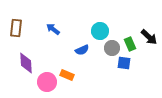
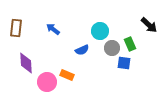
black arrow: moved 12 px up
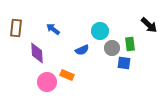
green rectangle: rotated 16 degrees clockwise
purple diamond: moved 11 px right, 10 px up
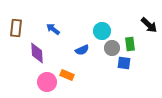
cyan circle: moved 2 px right
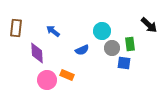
blue arrow: moved 2 px down
pink circle: moved 2 px up
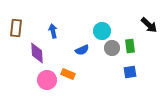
blue arrow: rotated 40 degrees clockwise
green rectangle: moved 2 px down
blue square: moved 6 px right, 9 px down; rotated 16 degrees counterclockwise
orange rectangle: moved 1 px right, 1 px up
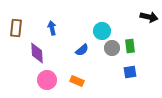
black arrow: moved 8 px up; rotated 30 degrees counterclockwise
blue arrow: moved 1 px left, 3 px up
blue semicircle: rotated 16 degrees counterclockwise
orange rectangle: moved 9 px right, 7 px down
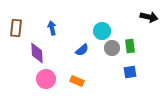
pink circle: moved 1 px left, 1 px up
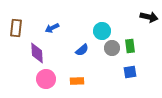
blue arrow: rotated 104 degrees counterclockwise
orange rectangle: rotated 24 degrees counterclockwise
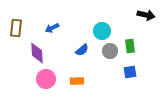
black arrow: moved 3 px left, 2 px up
gray circle: moved 2 px left, 3 px down
